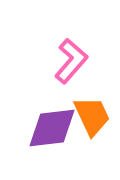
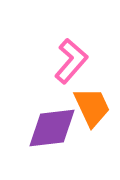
orange trapezoid: moved 9 px up
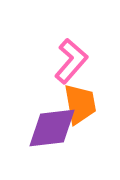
orange trapezoid: moved 12 px left, 3 px up; rotated 15 degrees clockwise
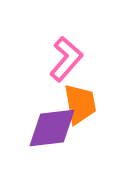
pink L-shape: moved 5 px left, 2 px up
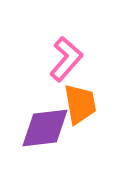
purple diamond: moved 7 px left
